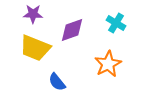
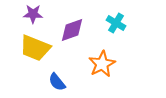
orange star: moved 6 px left
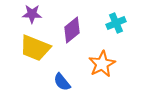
purple star: moved 1 px left
cyan cross: rotated 36 degrees clockwise
purple diamond: rotated 20 degrees counterclockwise
blue semicircle: moved 5 px right
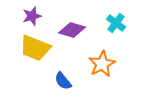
purple star: moved 2 px down; rotated 18 degrees counterclockwise
cyan cross: rotated 30 degrees counterclockwise
purple diamond: rotated 56 degrees clockwise
blue semicircle: moved 1 px right, 1 px up
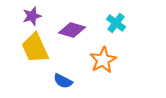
yellow trapezoid: rotated 44 degrees clockwise
orange star: moved 1 px right, 4 px up
blue semicircle: rotated 24 degrees counterclockwise
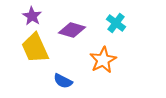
purple star: rotated 24 degrees counterclockwise
